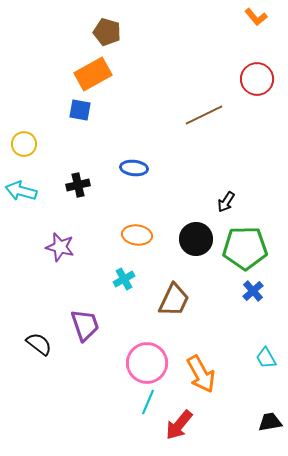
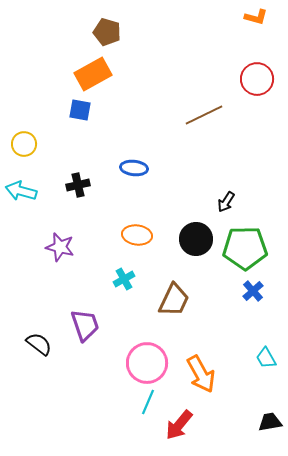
orange L-shape: rotated 35 degrees counterclockwise
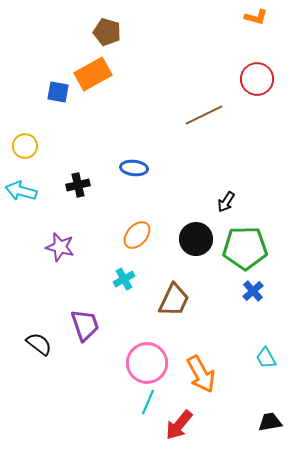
blue square: moved 22 px left, 18 px up
yellow circle: moved 1 px right, 2 px down
orange ellipse: rotated 56 degrees counterclockwise
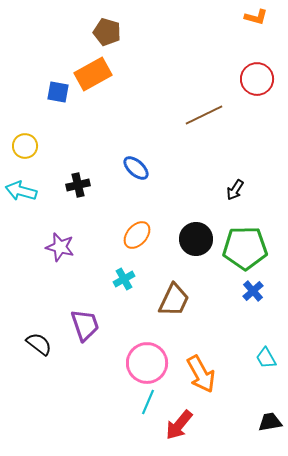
blue ellipse: moved 2 px right; rotated 36 degrees clockwise
black arrow: moved 9 px right, 12 px up
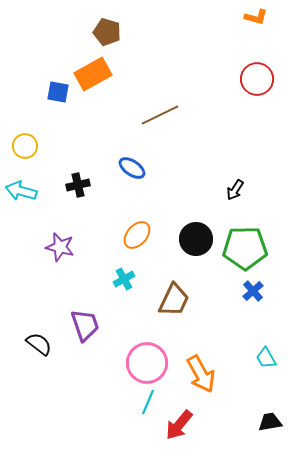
brown line: moved 44 px left
blue ellipse: moved 4 px left; rotated 8 degrees counterclockwise
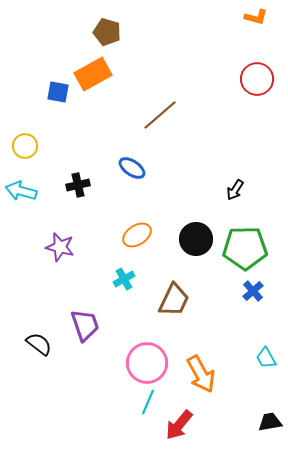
brown line: rotated 15 degrees counterclockwise
orange ellipse: rotated 16 degrees clockwise
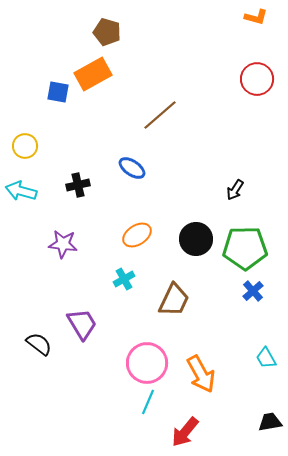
purple star: moved 3 px right, 3 px up; rotated 8 degrees counterclockwise
purple trapezoid: moved 3 px left, 1 px up; rotated 12 degrees counterclockwise
red arrow: moved 6 px right, 7 px down
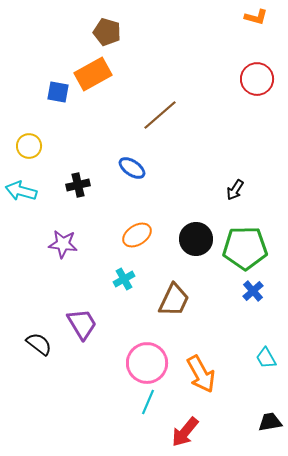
yellow circle: moved 4 px right
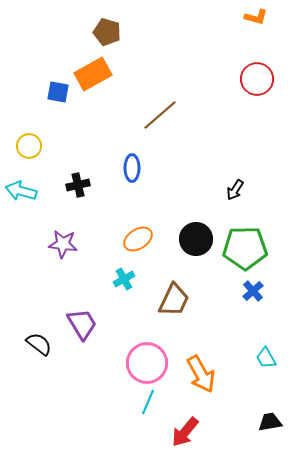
blue ellipse: rotated 56 degrees clockwise
orange ellipse: moved 1 px right, 4 px down
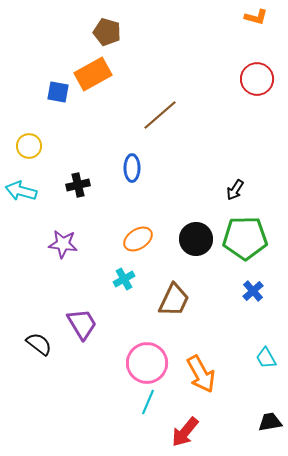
green pentagon: moved 10 px up
